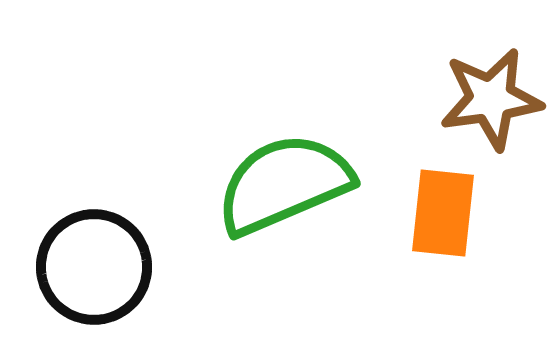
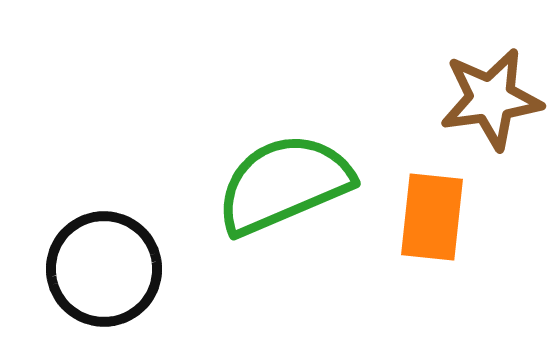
orange rectangle: moved 11 px left, 4 px down
black circle: moved 10 px right, 2 px down
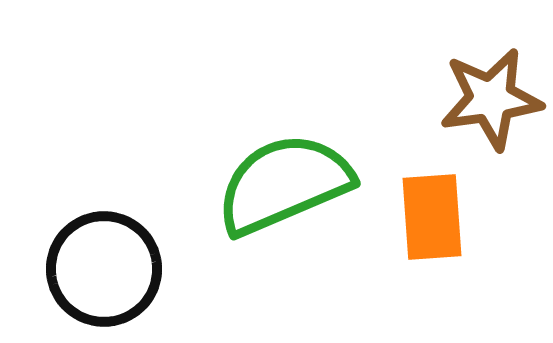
orange rectangle: rotated 10 degrees counterclockwise
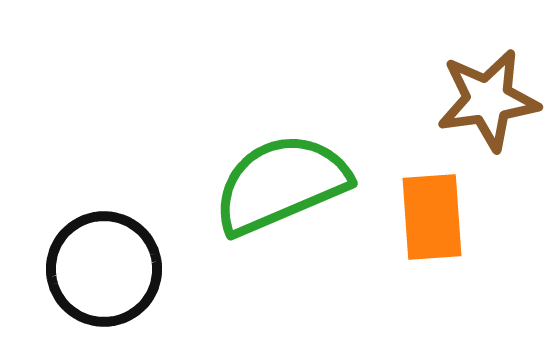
brown star: moved 3 px left, 1 px down
green semicircle: moved 3 px left
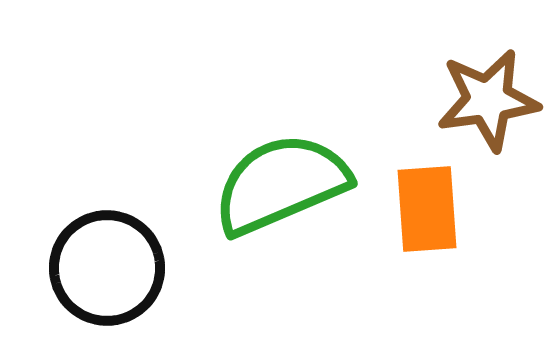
orange rectangle: moved 5 px left, 8 px up
black circle: moved 3 px right, 1 px up
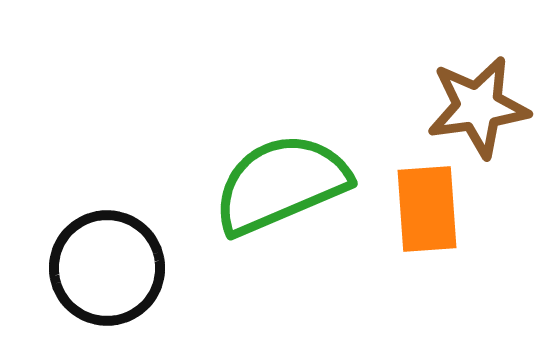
brown star: moved 10 px left, 7 px down
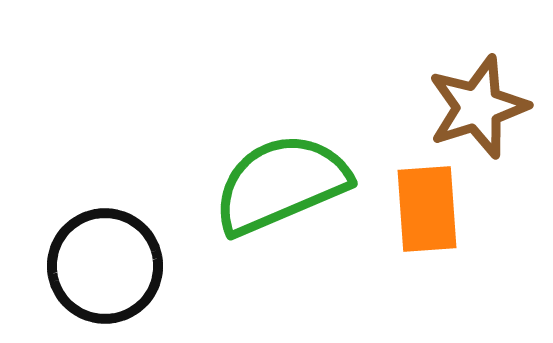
brown star: rotated 10 degrees counterclockwise
black circle: moved 2 px left, 2 px up
